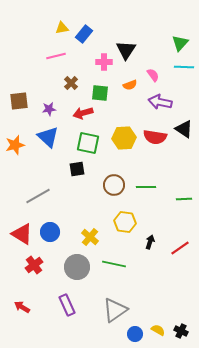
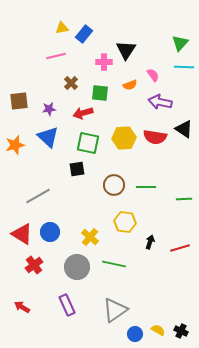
red line at (180, 248): rotated 18 degrees clockwise
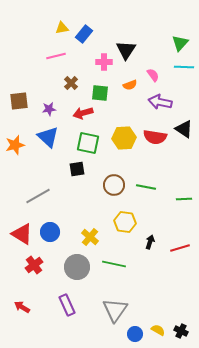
green line at (146, 187): rotated 12 degrees clockwise
gray triangle at (115, 310): rotated 20 degrees counterclockwise
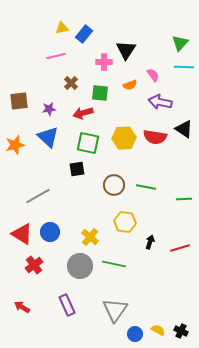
gray circle at (77, 267): moved 3 px right, 1 px up
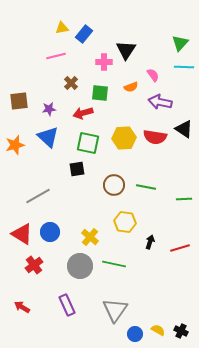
orange semicircle at (130, 85): moved 1 px right, 2 px down
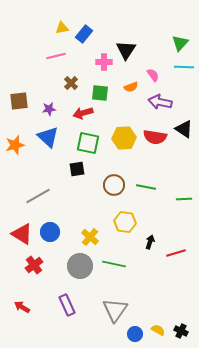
red line at (180, 248): moved 4 px left, 5 px down
